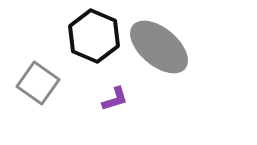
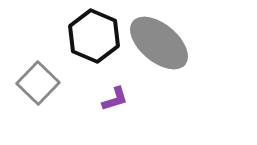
gray ellipse: moved 4 px up
gray square: rotated 9 degrees clockwise
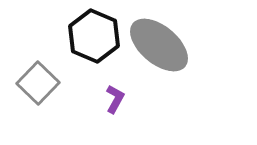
gray ellipse: moved 2 px down
purple L-shape: rotated 44 degrees counterclockwise
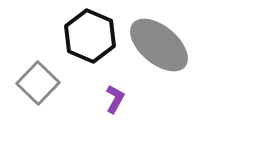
black hexagon: moved 4 px left
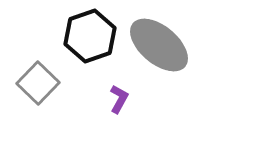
black hexagon: rotated 18 degrees clockwise
purple L-shape: moved 4 px right
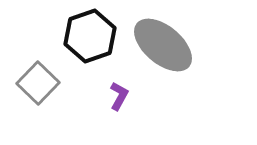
gray ellipse: moved 4 px right
purple L-shape: moved 3 px up
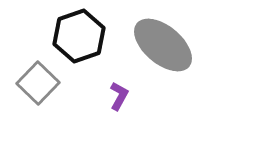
black hexagon: moved 11 px left
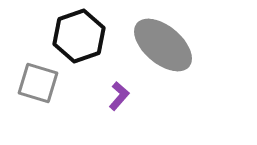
gray square: rotated 27 degrees counterclockwise
purple L-shape: rotated 12 degrees clockwise
